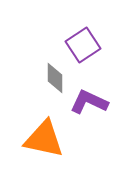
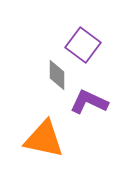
purple square: rotated 20 degrees counterclockwise
gray diamond: moved 2 px right, 3 px up
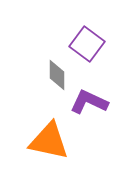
purple square: moved 4 px right, 1 px up
orange triangle: moved 5 px right, 2 px down
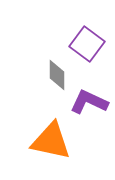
orange triangle: moved 2 px right
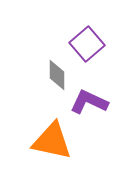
purple square: rotated 12 degrees clockwise
orange triangle: moved 1 px right
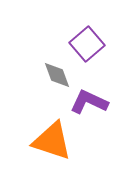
gray diamond: rotated 20 degrees counterclockwise
orange triangle: rotated 6 degrees clockwise
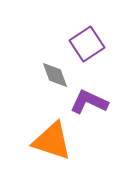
purple square: rotated 8 degrees clockwise
gray diamond: moved 2 px left
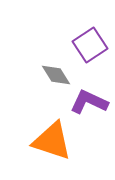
purple square: moved 3 px right, 1 px down
gray diamond: moved 1 px right; rotated 12 degrees counterclockwise
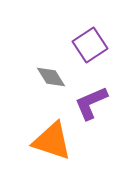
gray diamond: moved 5 px left, 2 px down
purple L-shape: moved 2 px right, 1 px down; rotated 48 degrees counterclockwise
